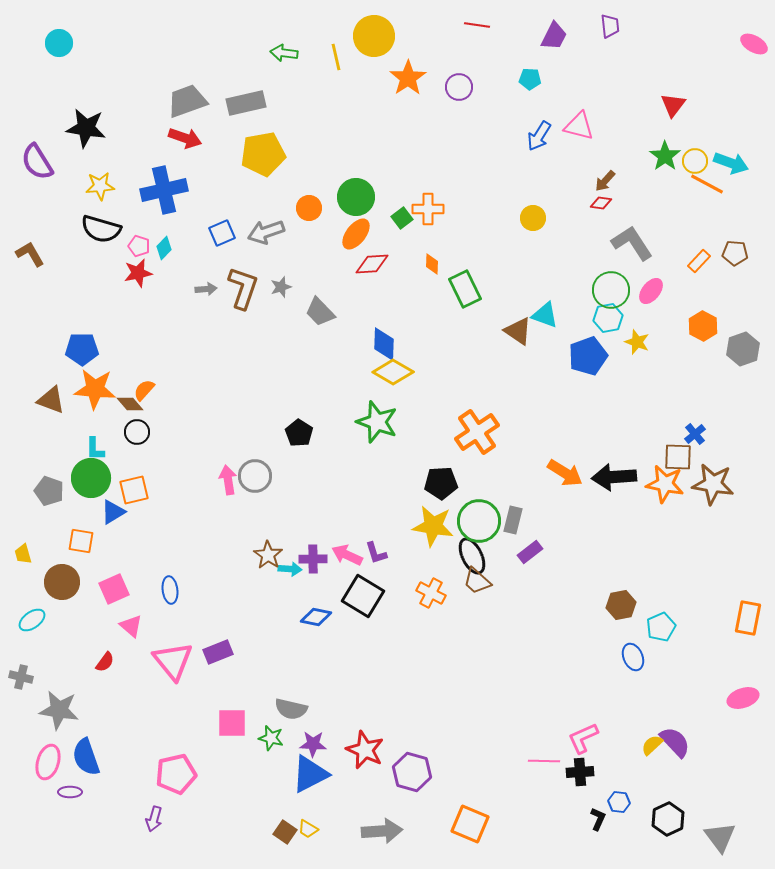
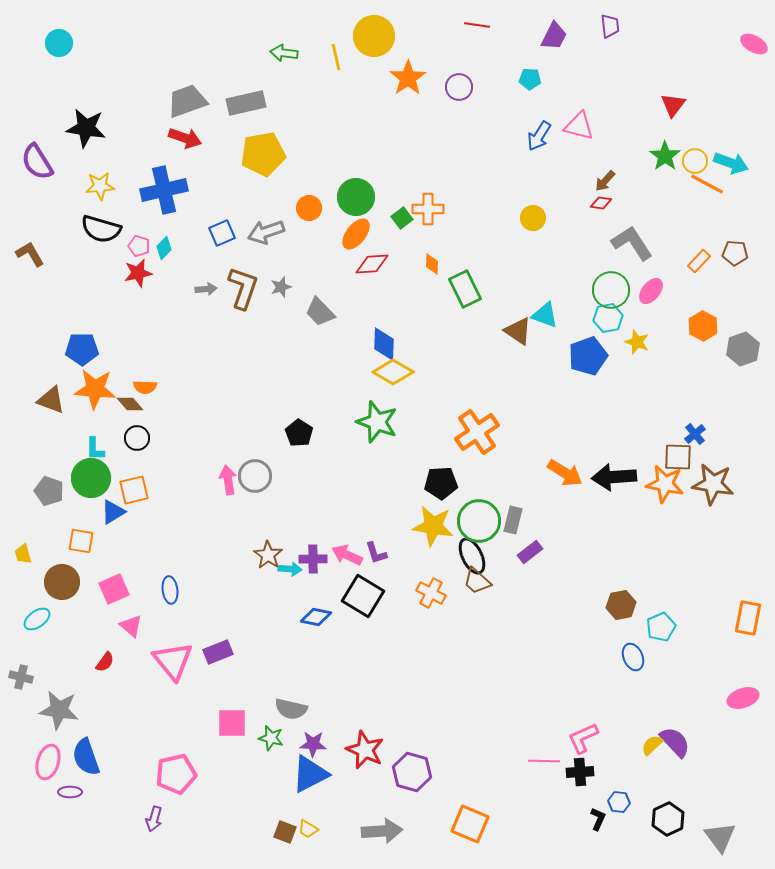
orange semicircle at (144, 390): moved 1 px right, 3 px up; rotated 130 degrees counterclockwise
black circle at (137, 432): moved 6 px down
cyan ellipse at (32, 620): moved 5 px right, 1 px up
brown square at (285, 832): rotated 15 degrees counterclockwise
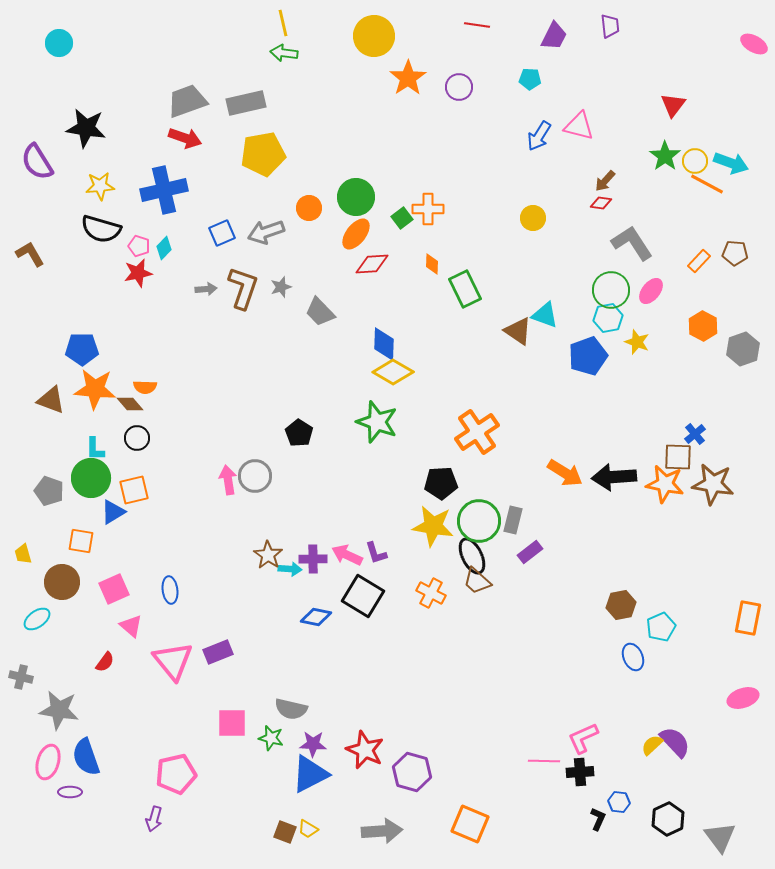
yellow line at (336, 57): moved 53 px left, 34 px up
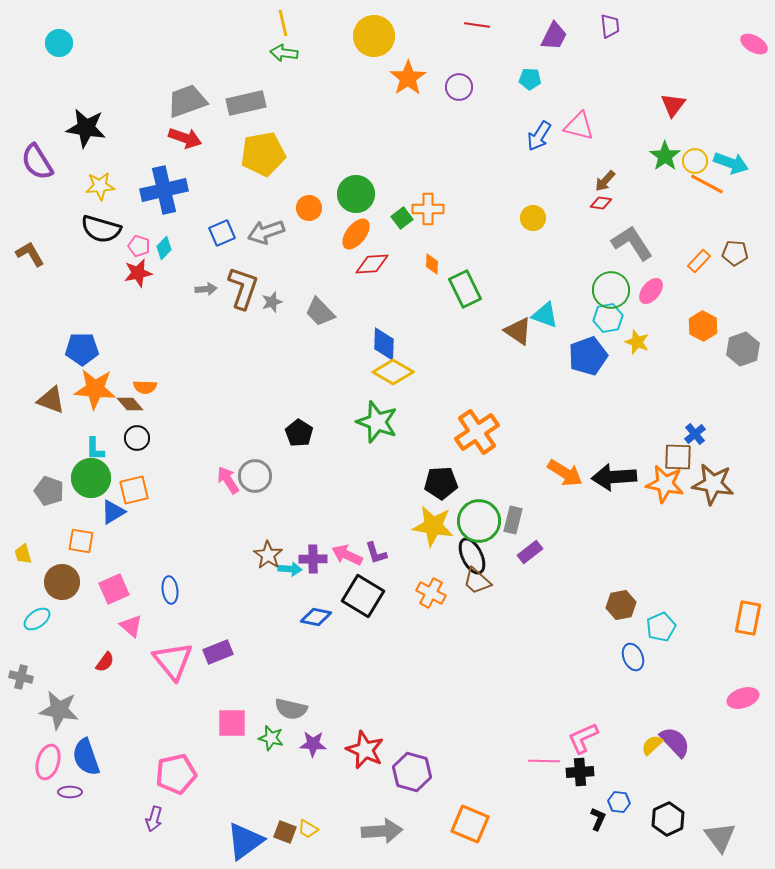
green circle at (356, 197): moved 3 px up
gray star at (281, 287): moved 9 px left, 15 px down
pink arrow at (228, 480): rotated 24 degrees counterclockwise
blue triangle at (310, 774): moved 65 px left, 67 px down; rotated 9 degrees counterclockwise
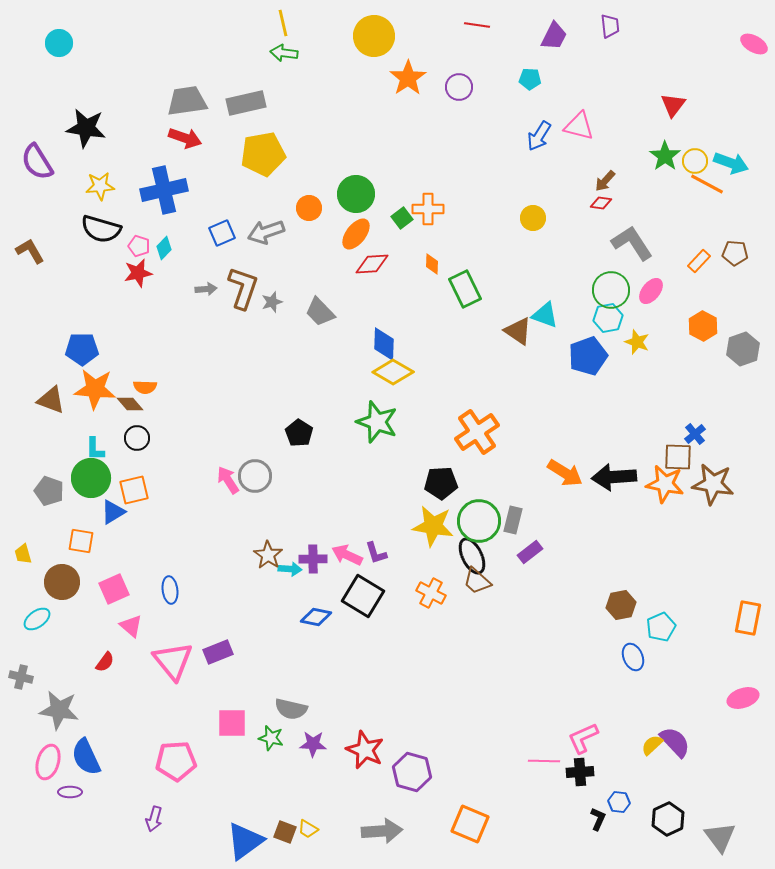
gray trapezoid at (187, 101): rotated 12 degrees clockwise
brown L-shape at (30, 254): moved 3 px up
blue semicircle at (86, 757): rotated 6 degrees counterclockwise
pink pentagon at (176, 774): moved 13 px up; rotated 9 degrees clockwise
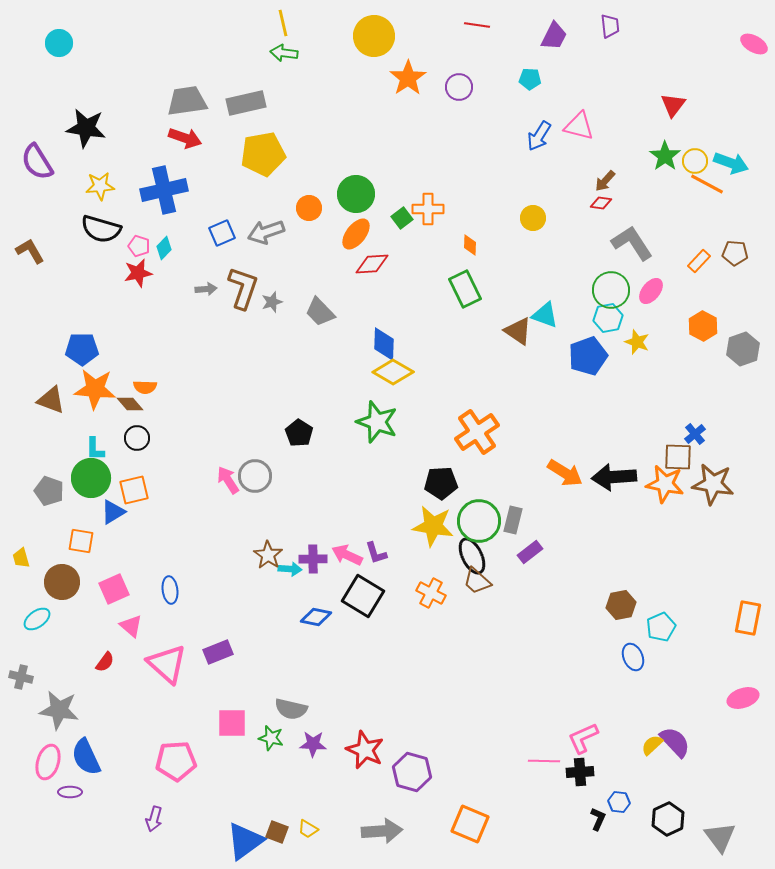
orange diamond at (432, 264): moved 38 px right, 19 px up
yellow trapezoid at (23, 554): moved 2 px left, 4 px down
pink triangle at (173, 661): moved 6 px left, 3 px down; rotated 9 degrees counterclockwise
brown square at (285, 832): moved 8 px left
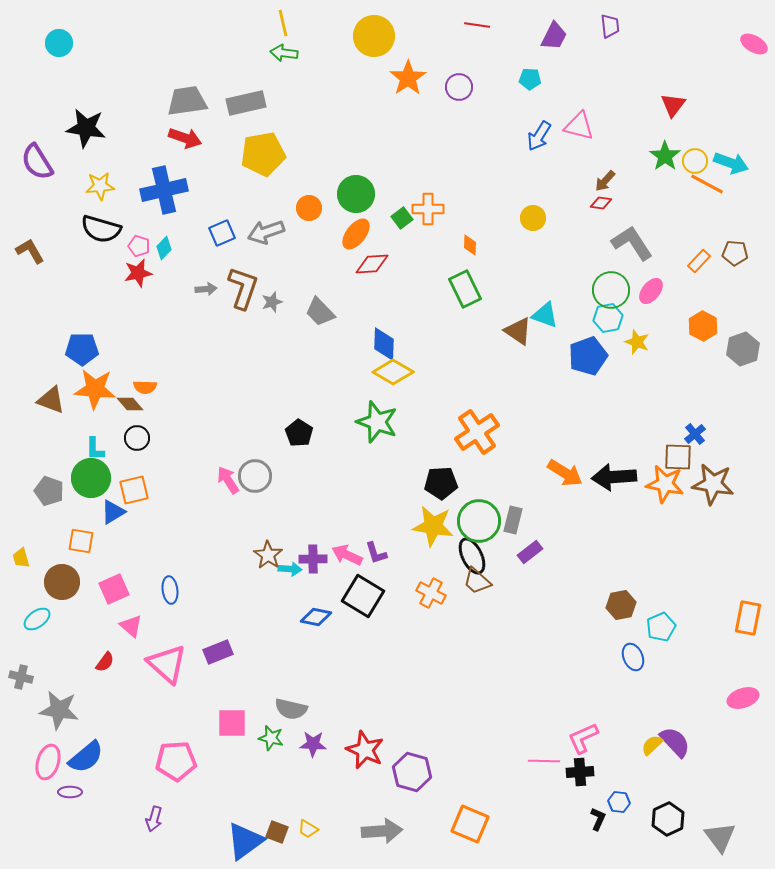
blue semicircle at (86, 757): rotated 105 degrees counterclockwise
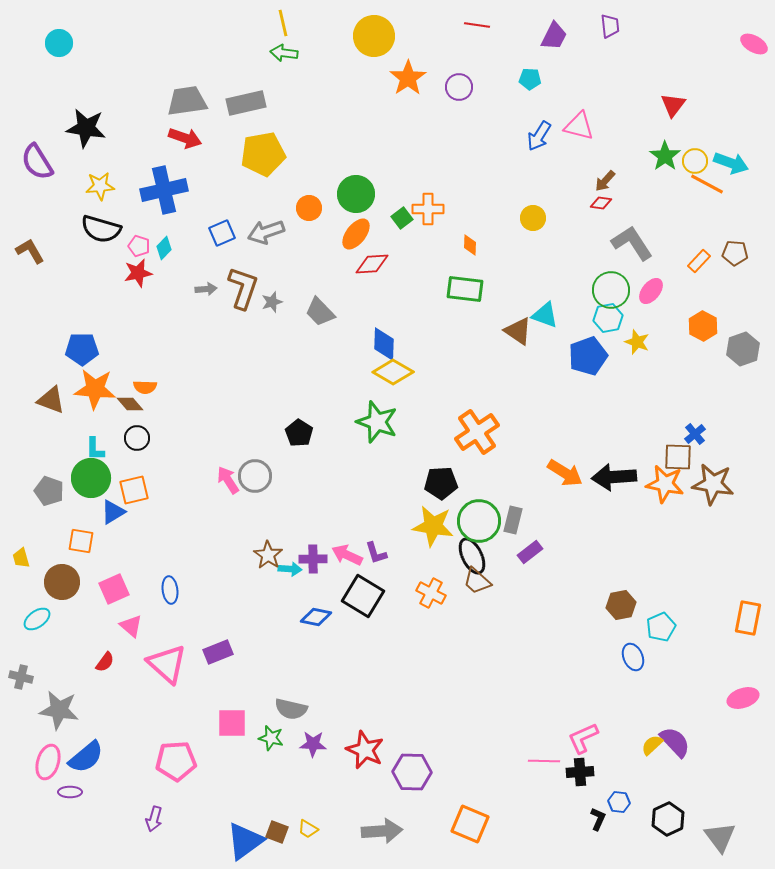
green rectangle at (465, 289): rotated 57 degrees counterclockwise
purple hexagon at (412, 772): rotated 15 degrees counterclockwise
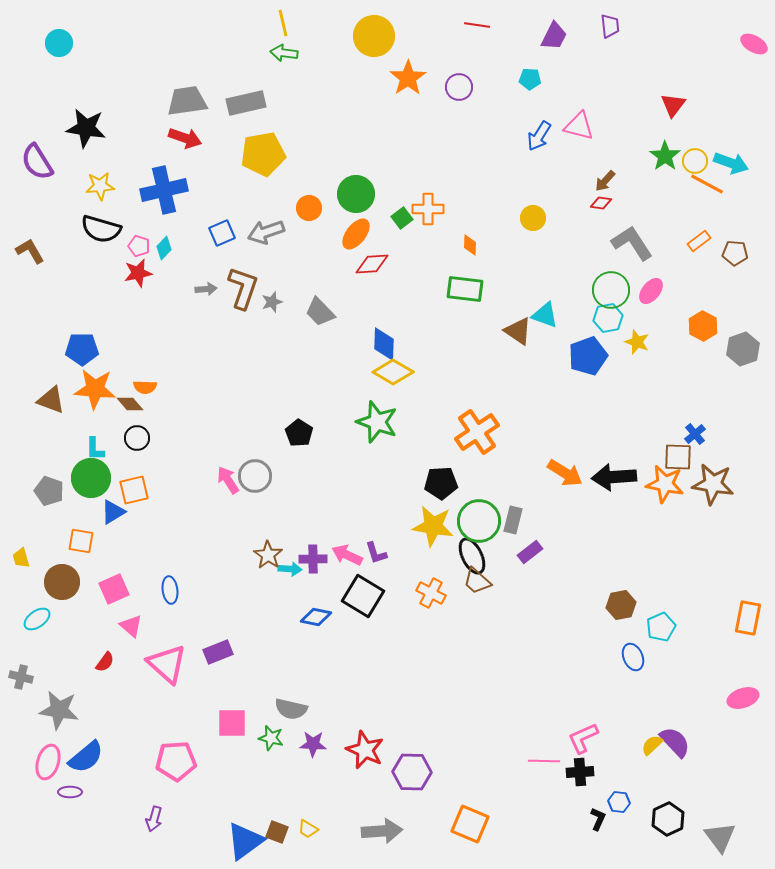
orange rectangle at (699, 261): moved 20 px up; rotated 10 degrees clockwise
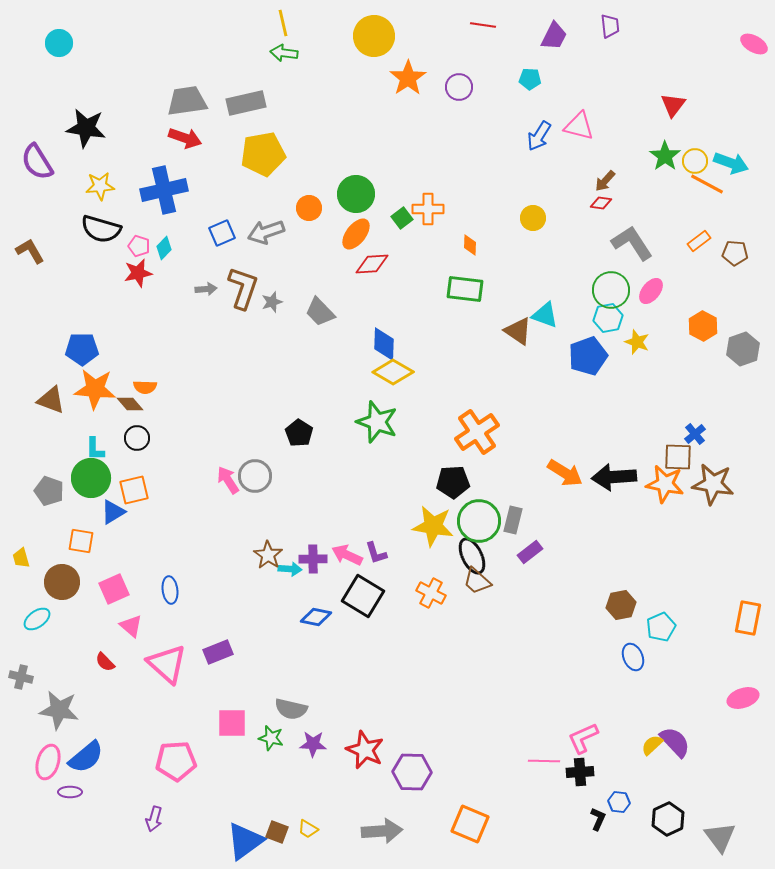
red line at (477, 25): moved 6 px right
black pentagon at (441, 483): moved 12 px right, 1 px up
red semicircle at (105, 662): rotated 100 degrees clockwise
